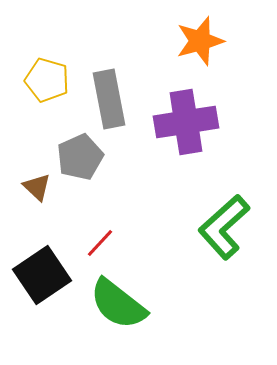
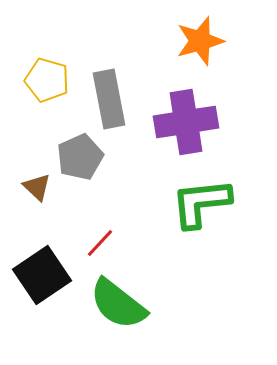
green L-shape: moved 23 px left, 24 px up; rotated 36 degrees clockwise
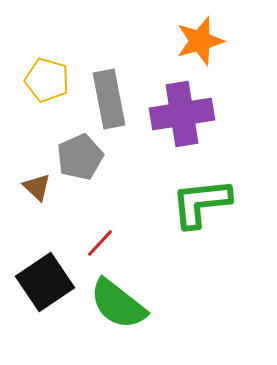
purple cross: moved 4 px left, 8 px up
black square: moved 3 px right, 7 px down
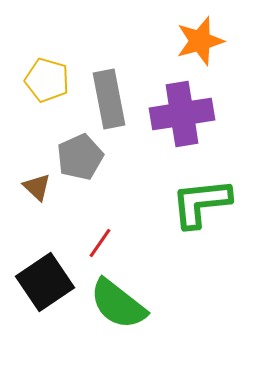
red line: rotated 8 degrees counterclockwise
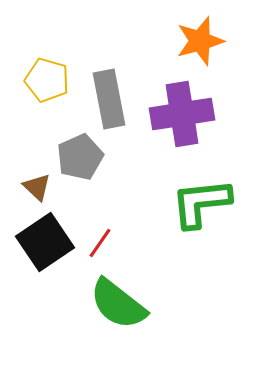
black square: moved 40 px up
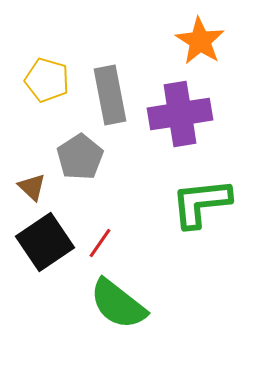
orange star: rotated 24 degrees counterclockwise
gray rectangle: moved 1 px right, 4 px up
purple cross: moved 2 px left
gray pentagon: rotated 9 degrees counterclockwise
brown triangle: moved 5 px left
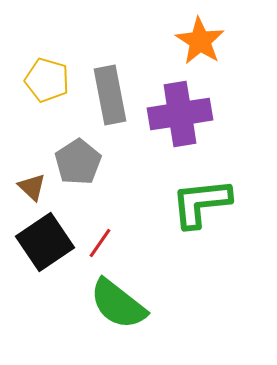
gray pentagon: moved 2 px left, 5 px down
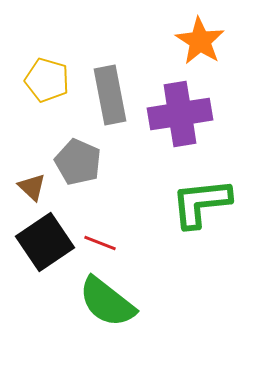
gray pentagon: rotated 15 degrees counterclockwise
red line: rotated 76 degrees clockwise
green semicircle: moved 11 px left, 2 px up
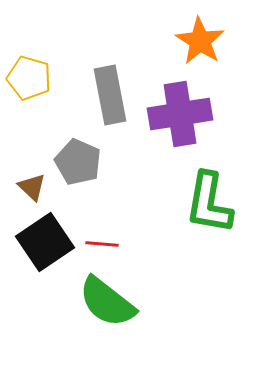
yellow pentagon: moved 18 px left, 2 px up
green L-shape: moved 8 px right; rotated 74 degrees counterclockwise
red line: moved 2 px right, 1 px down; rotated 16 degrees counterclockwise
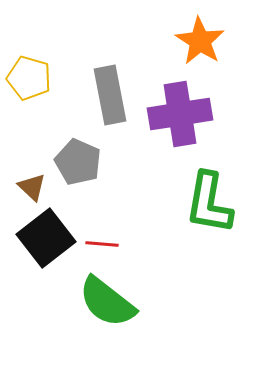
black square: moved 1 px right, 4 px up; rotated 4 degrees counterclockwise
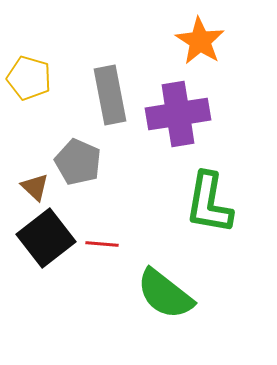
purple cross: moved 2 px left
brown triangle: moved 3 px right
green semicircle: moved 58 px right, 8 px up
